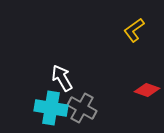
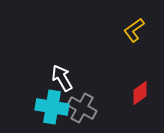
red diamond: moved 7 px left, 3 px down; rotated 55 degrees counterclockwise
cyan cross: moved 1 px right, 1 px up
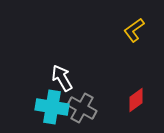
red diamond: moved 4 px left, 7 px down
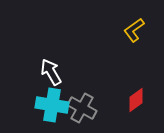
white arrow: moved 11 px left, 6 px up
cyan cross: moved 2 px up
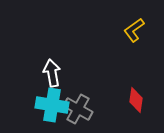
white arrow: moved 1 px right, 1 px down; rotated 20 degrees clockwise
red diamond: rotated 45 degrees counterclockwise
gray cross: moved 4 px left, 1 px down
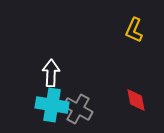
yellow L-shape: rotated 30 degrees counterclockwise
white arrow: moved 1 px left; rotated 12 degrees clockwise
red diamond: rotated 20 degrees counterclockwise
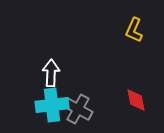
cyan cross: rotated 16 degrees counterclockwise
